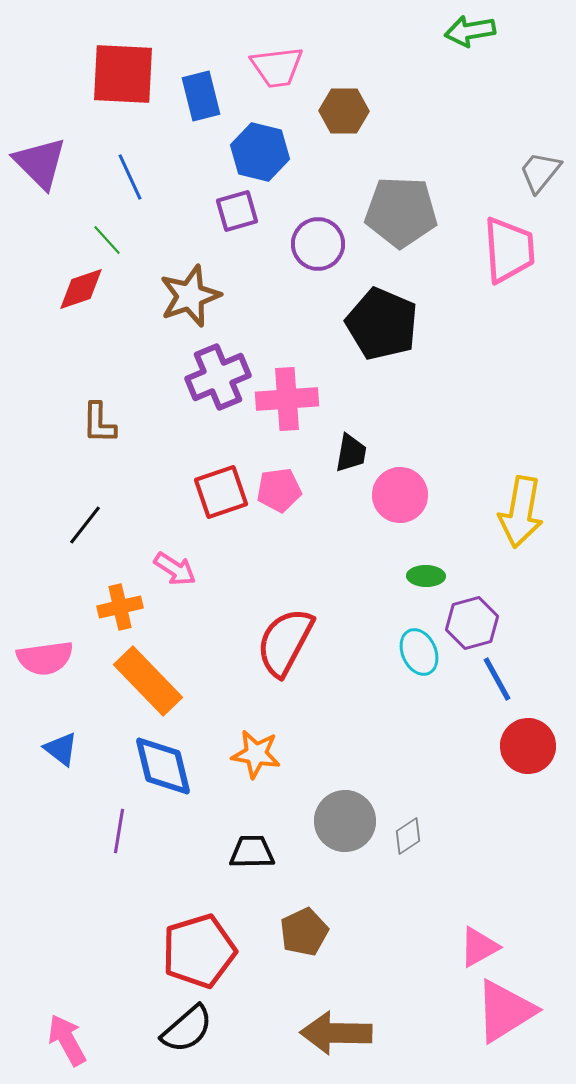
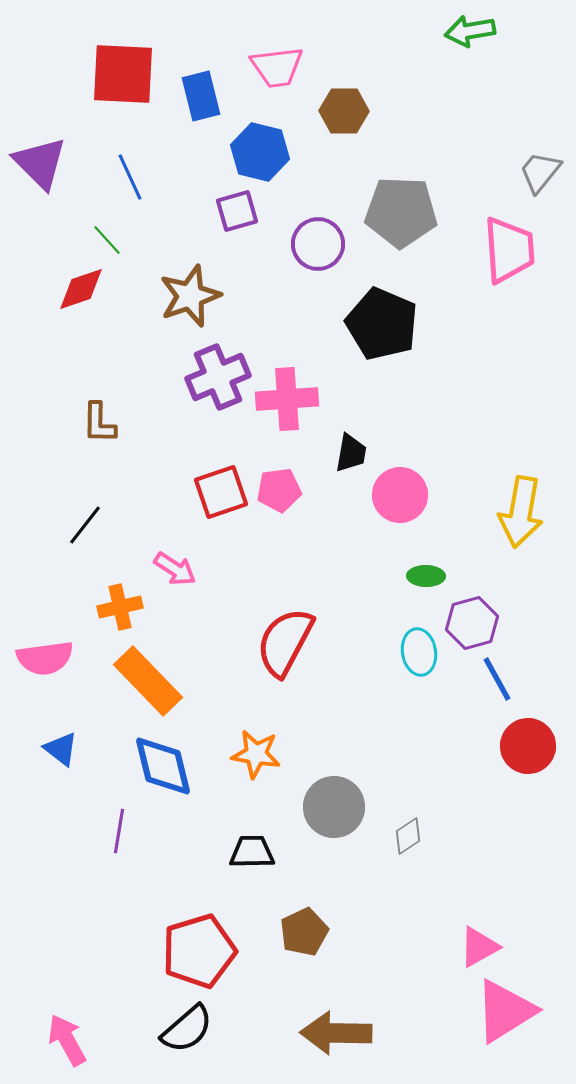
cyan ellipse at (419, 652): rotated 15 degrees clockwise
gray circle at (345, 821): moved 11 px left, 14 px up
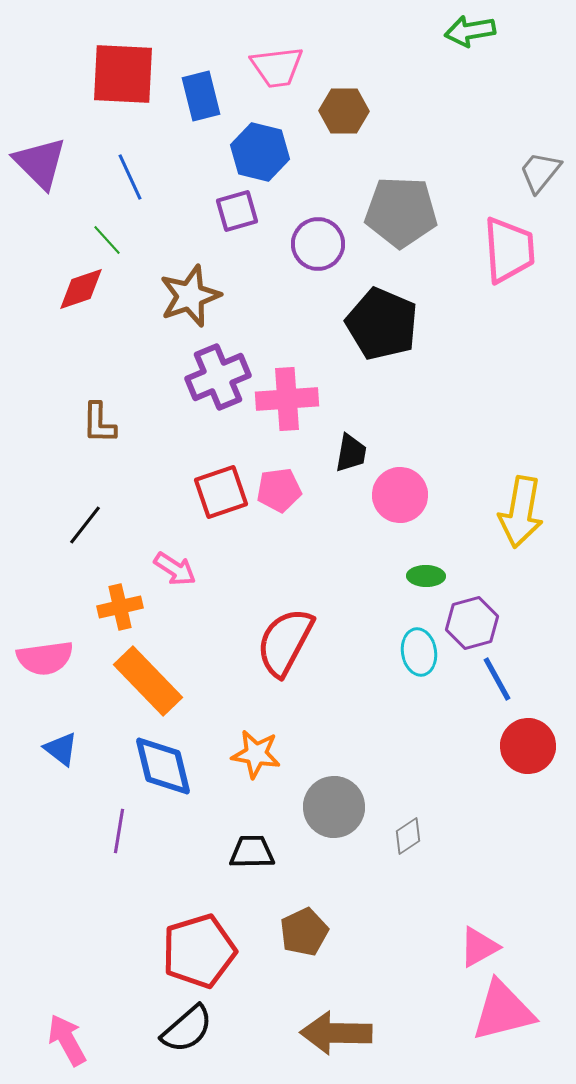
pink triangle at (505, 1011): moved 2 px left; rotated 18 degrees clockwise
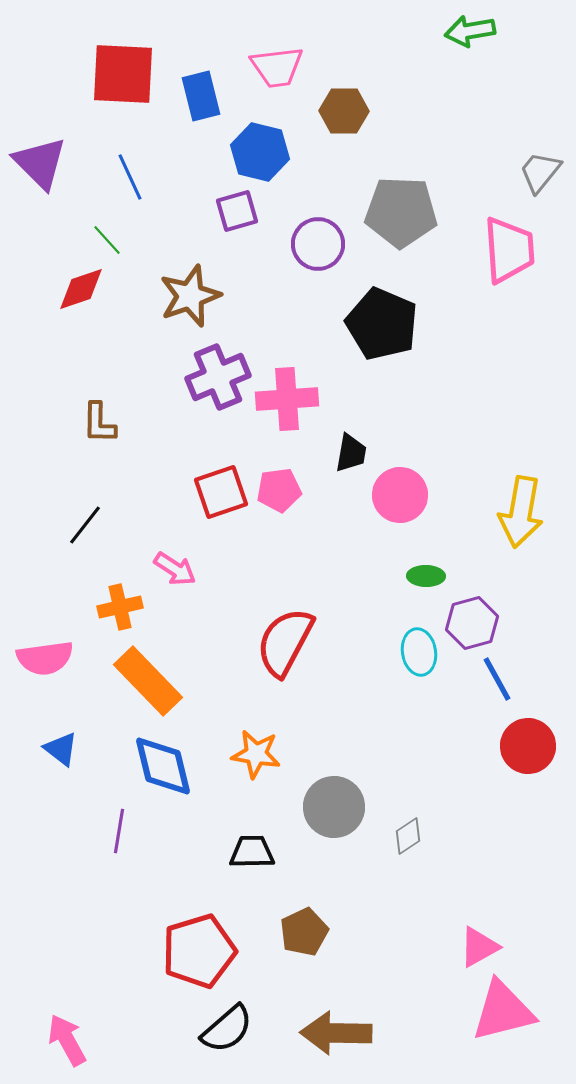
black semicircle at (187, 1029): moved 40 px right
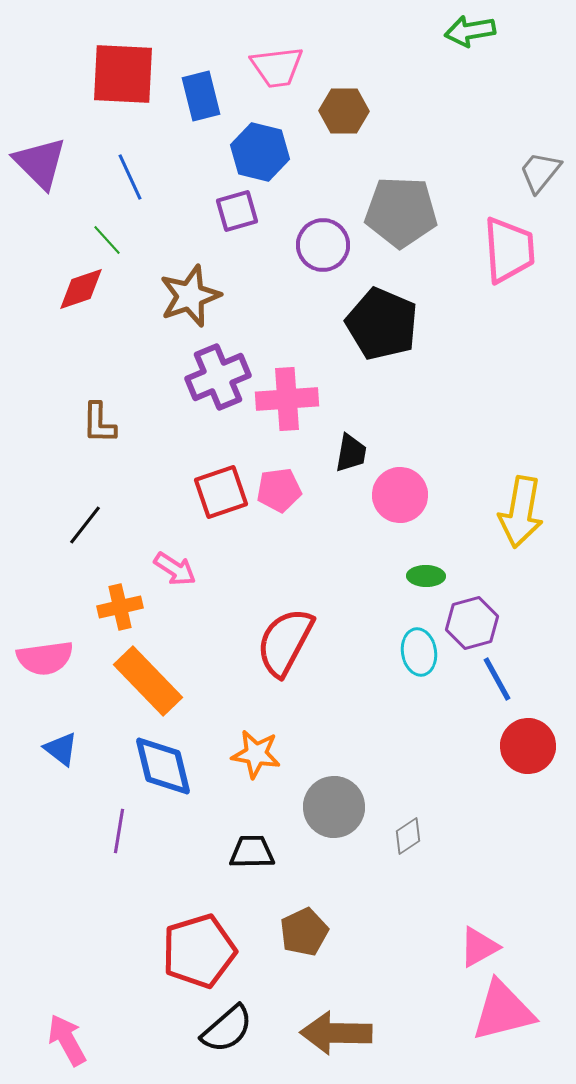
purple circle at (318, 244): moved 5 px right, 1 px down
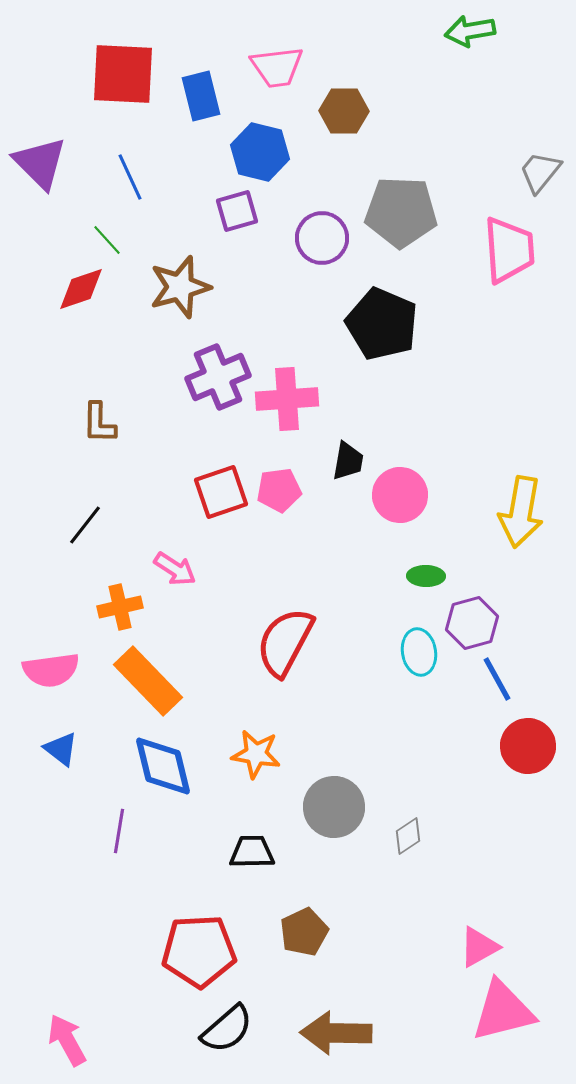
purple circle at (323, 245): moved 1 px left, 7 px up
brown star at (190, 296): moved 10 px left, 9 px up; rotated 4 degrees clockwise
black trapezoid at (351, 453): moved 3 px left, 8 px down
pink semicircle at (45, 658): moved 6 px right, 12 px down
red pentagon at (199, 951): rotated 14 degrees clockwise
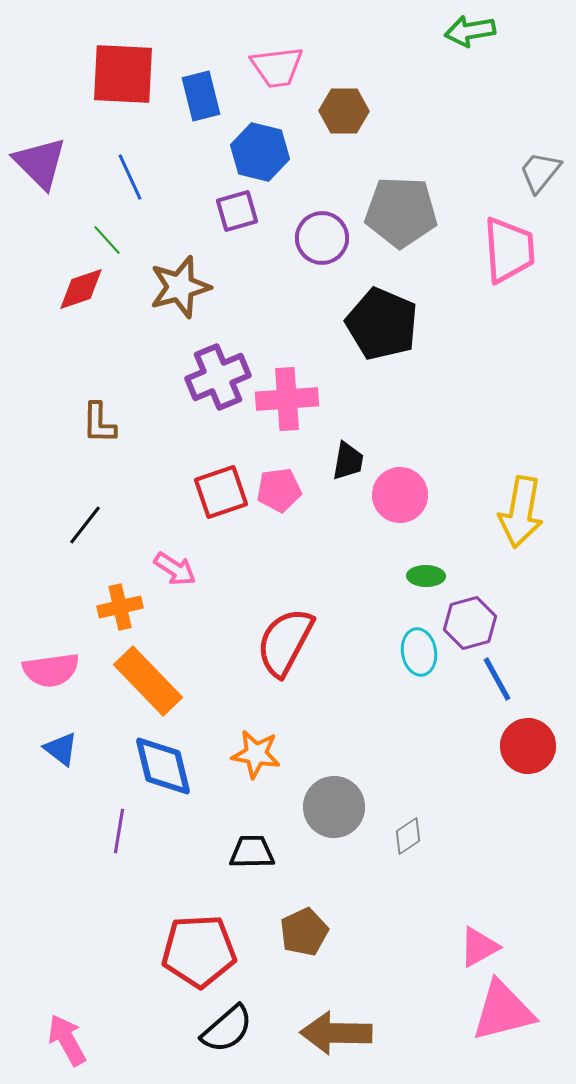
purple hexagon at (472, 623): moved 2 px left
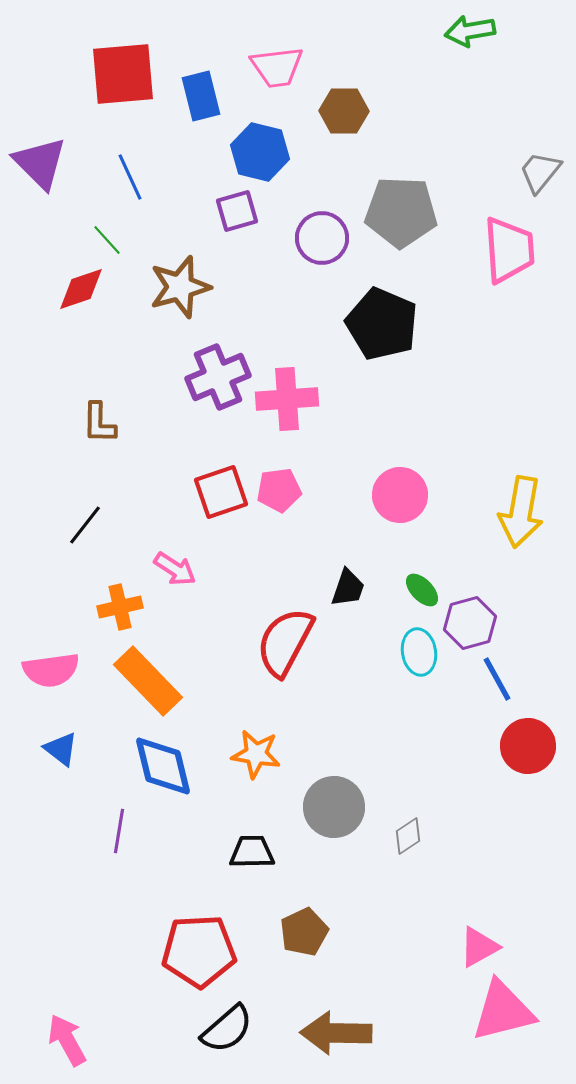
red square at (123, 74): rotated 8 degrees counterclockwise
black trapezoid at (348, 461): moved 127 px down; rotated 9 degrees clockwise
green ellipse at (426, 576): moved 4 px left, 14 px down; rotated 45 degrees clockwise
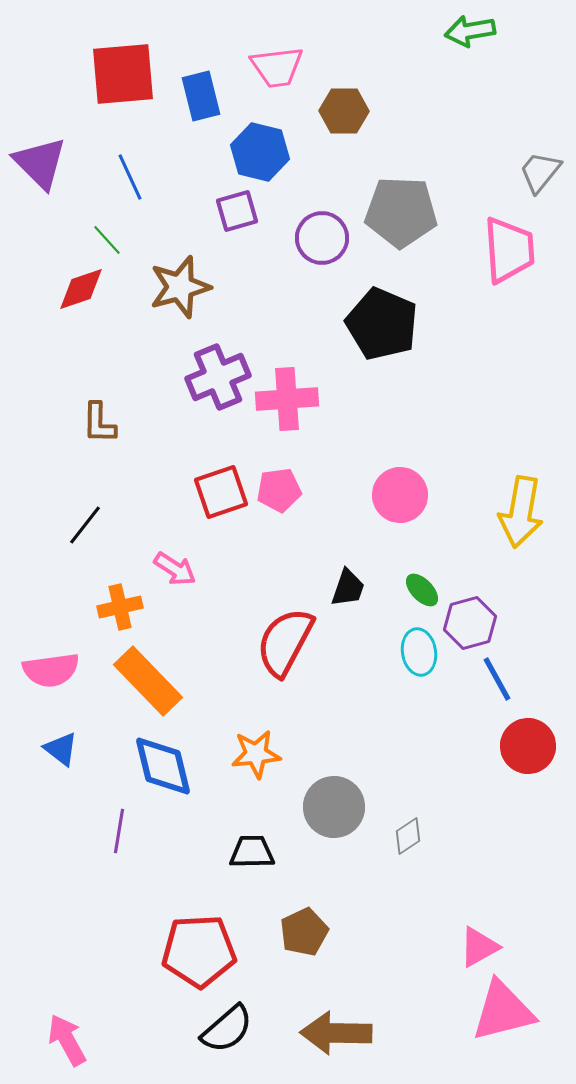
orange star at (256, 754): rotated 15 degrees counterclockwise
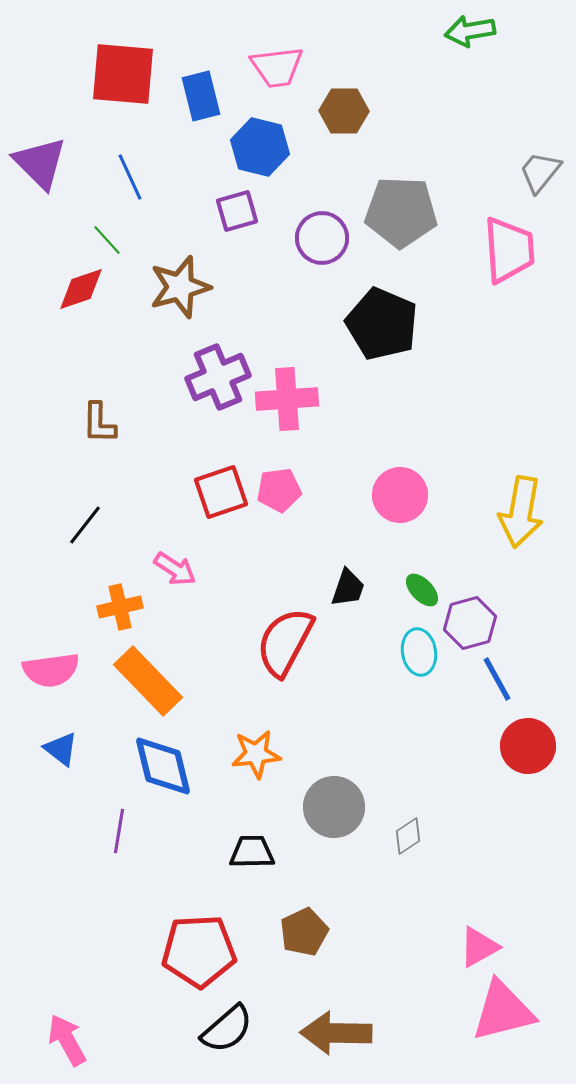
red square at (123, 74): rotated 10 degrees clockwise
blue hexagon at (260, 152): moved 5 px up
